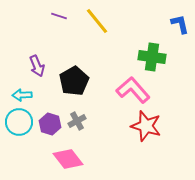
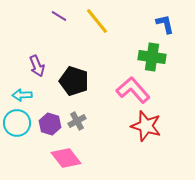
purple line: rotated 14 degrees clockwise
blue L-shape: moved 15 px left
black pentagon: rotated 24 degrees counterclockwise
cyan circle: moved 2 px left, 1 px down
pink diamond: moved 2 px left, 1 px up
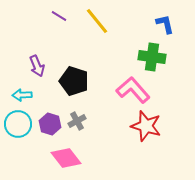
cyan circle: moved 1 px right, 1 px down
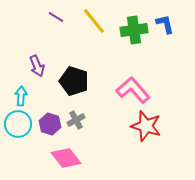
purple line: moved 3 px left, 1 px down
yellow line: moved 3 px left
green cross: moved 18 px left, 27 px up; rotated 16 degrees counterclockwise
cyan arrow: moved 1 px left, 1 px down; rotated 96 degrees clockwise
gray cross: moved 1 px left, 1 px up
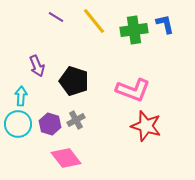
pink L-shape: rotated 152 degrees clockwise
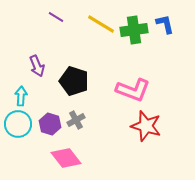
yellow line: moved 7 px right, 3 px down; rotated 20 degrees counterclockwise
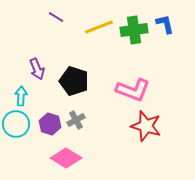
yellow line: moved 2 px left, 3 px down; rotated 52 degrees counterclockwise
purple arrow: moved 3 px down
cyan circle: moved 2 px left
pink diamond: rotated 20 degrees counterclockwise
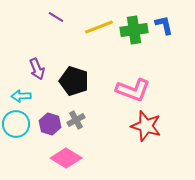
blue L-shape: moved 1 px left, 1 px down
cyan arrow: rotated 96 degrees counterclockwise
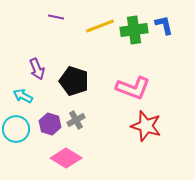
purple line: rotated 21 degrees counterclockwise
yellow line: moved 1 px right, 1 px up
pink L-shape: moved 2 px up
cyan arrow: moved 2 px right; rotated 30 degrees clockwise
cyan circle: moved 5 px down
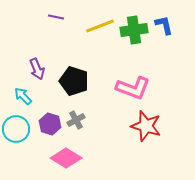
cyan arrow: rotated 18 degrees clockwise
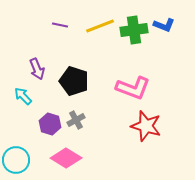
purple line: moved 4 px right, 8 px down
blue L-shape: rotated 125 degrees clockwise
cyan circle: moved 31 px down
